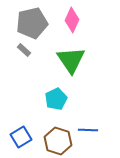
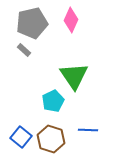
pink diamond: moved 1 px left
green triangle: moved 3 px right, 16 px down
cyan pentagon: moved 3 px left, 2 px down
blue square: rotated 20 degrees counterclockwise
brown hexagon: moved 7 px left, 2 px up
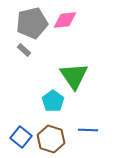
pink diamond: moved 6 px left; rotated 60 degrees clockwise
cyan pentagon: rotated 10 degrees counterclockwise
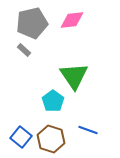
pink diamond: moved 7 px right
blue line: rotated 18 degrees clockwise
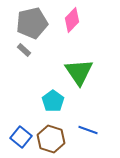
pink diamond: rotated 40 degrees counterclockwise
green triangle: moved 5 px right, 4 px up
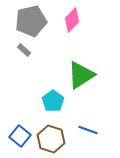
gray pentagon: moved 1 px left, 2 px up
green triangle: moved 2 px right, 3 px down; rotated 32 degrees clockwise
blue square: moved 1 px left, 1 px up
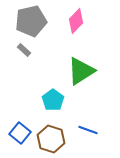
pink diamond: moved 4 px right, 1 px down
green triangle: moved 4 px up
cyan pentagon: moved 1 px up
blue square: moved 3 px up
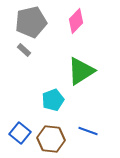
gray pentagon: moved 1 px down
cyan pentagon: rotated 15 degrees clockwise
blue line: moved 1 px down
brown hexagon: rotated 12 degrees counterclockwise
